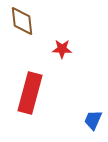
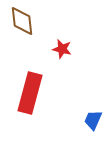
red star: rotated 12 degrees clockwise
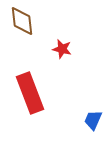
red rectangle: rotated 36 degrees counterclockwise
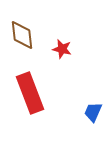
brown diamond: moved 14 px down
blue trapezoid: moved 8 px up
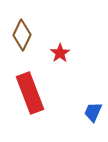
brown diamond: rotated 32 degrees clockwise
red star: moved 2 px left, 4 px down; rotated 24 degrees clockwise
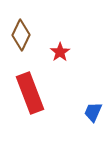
brown diamond: moved 1 px left
red star: moved 1 px up
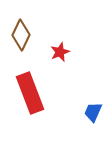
red star: rotated 12 degrees clockwise
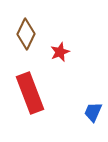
brown diamond: moved 5 px right, 1 px up
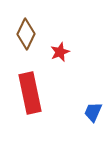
red rectangle: rotated 9 degrees clockwise
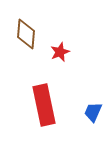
brown diamond: rotated 20 degrees counterclockwise
red rectangle: moved 14 px right, 12 px down
